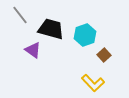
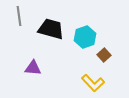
gray line: moved 1 px left, 1 px down; rotated 30 degrees clockwise
cyan hexagon: moved 2 px down
purple triangle: moved 18 px down; rotated 30 degrees counterclockwise
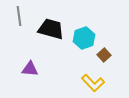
cyan hexagon: moved 1 px left, 1 px down
purple triangle: moved 3 px left, 1 px down
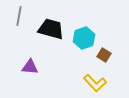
gray line: rotated 18 degrees clockwise
brown square: rotated 16 degrees counterclockwise
purple triangle: moved 2 px up
yellow L-shape: moved 2 px right
